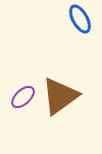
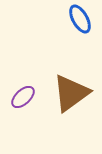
brown triangle: moved 11 px right, 3 px up
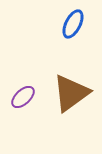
blue ellipse: moved 7 px left, 5 px down; rotated 56 degrees clockwise
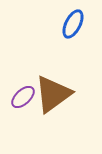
brown triangle: moved 18 px left, 1 px down
